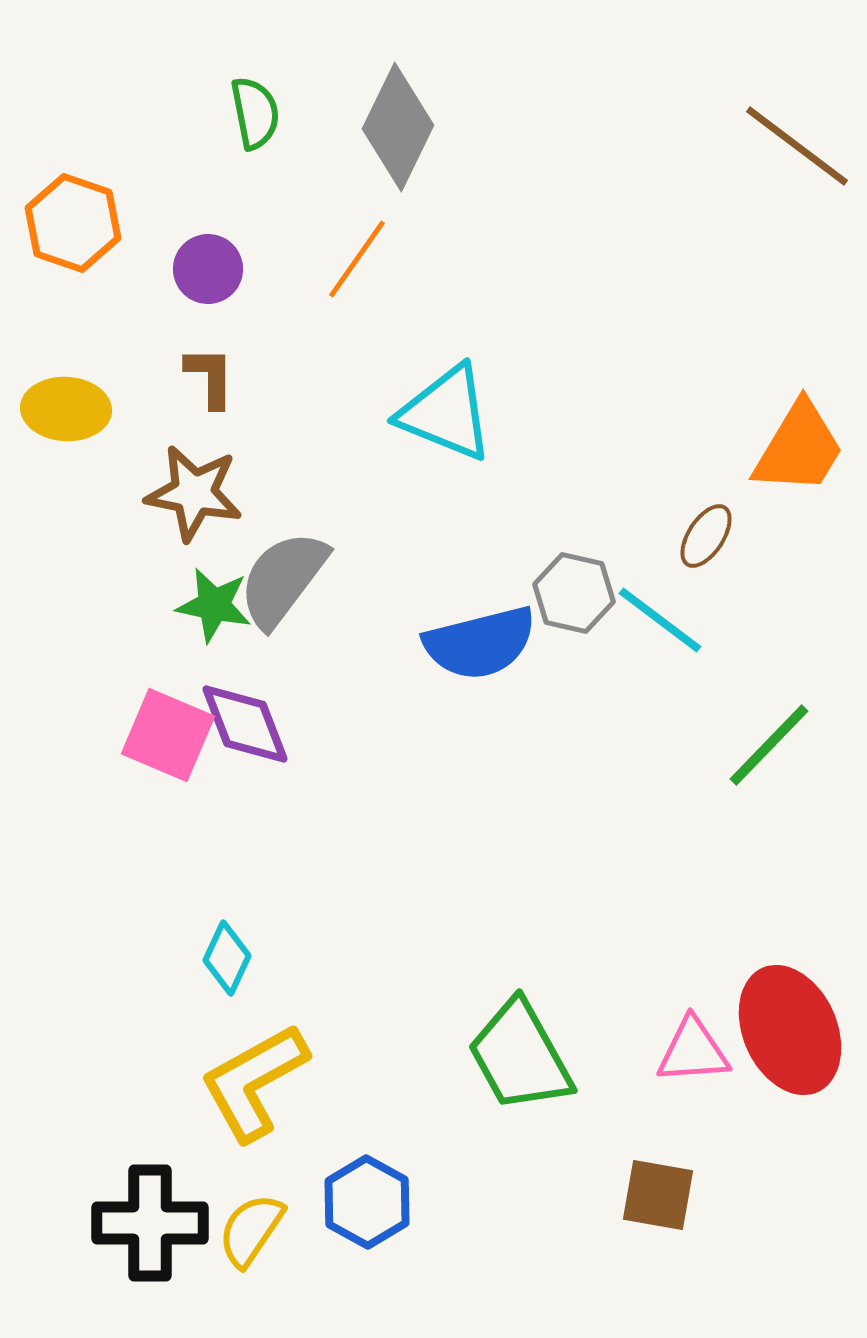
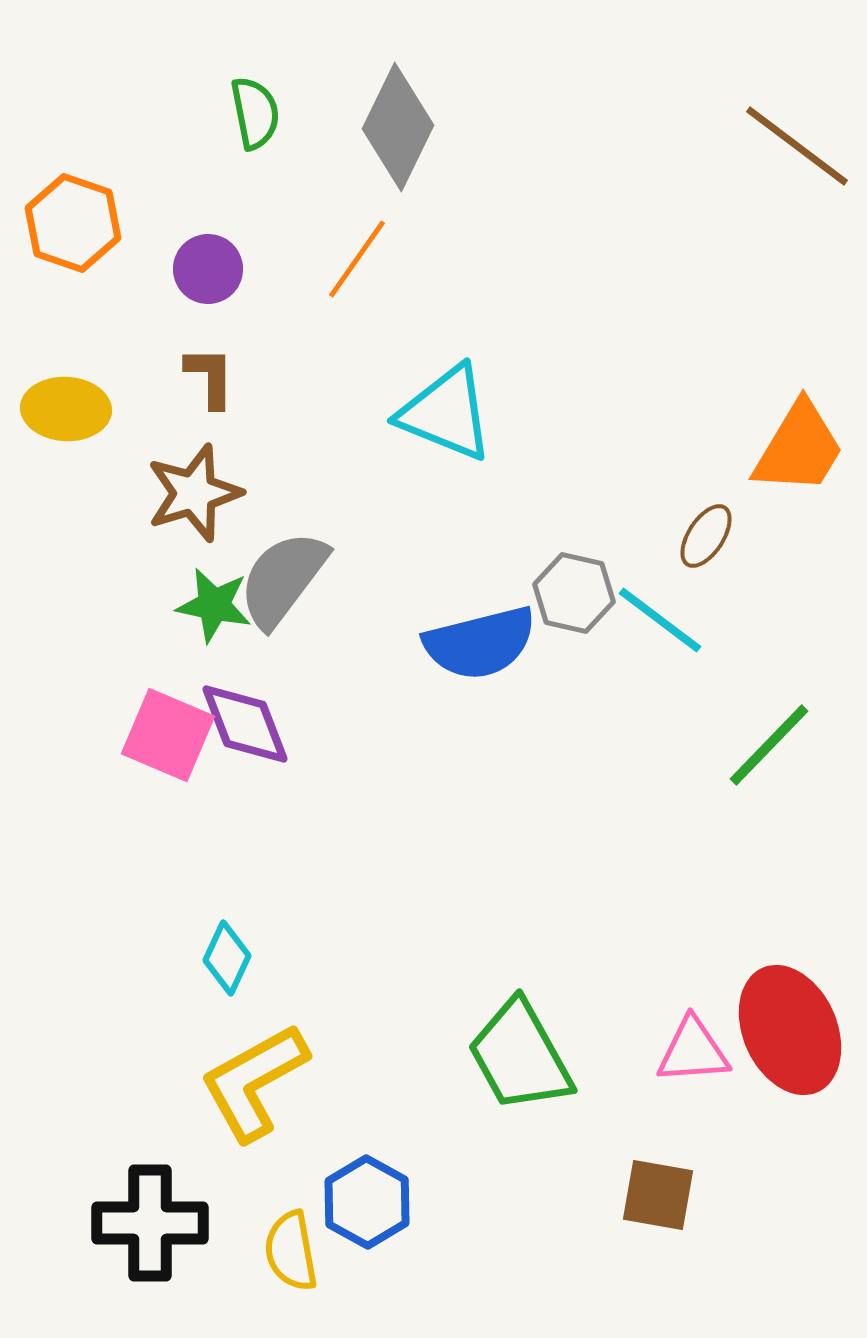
brown star: rotated 28 degrees counterclockwise
yellow semicircle: moved 40 px right, 21 px down; rotated 44 degrees counterclockwise
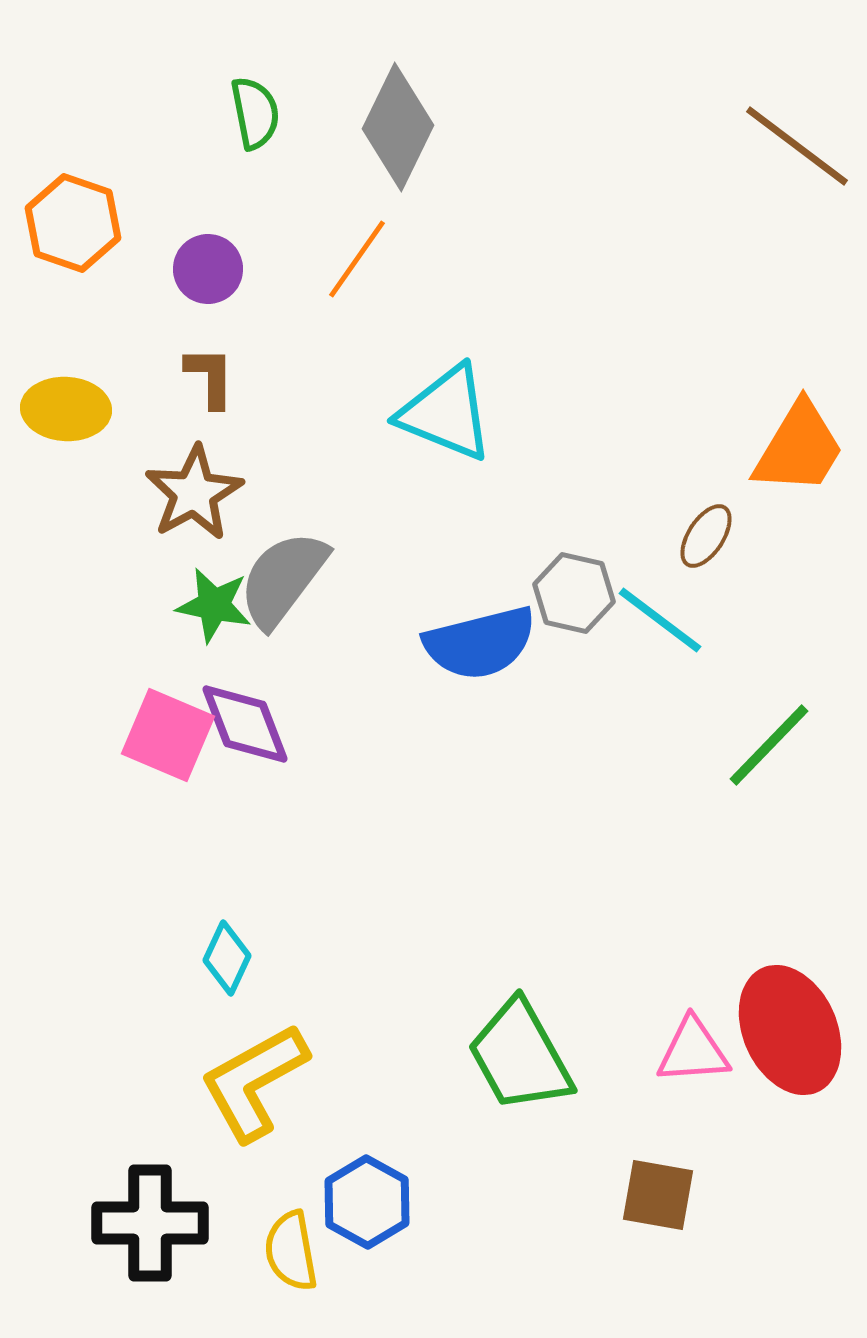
brown star: rotated 12 degrees counterclockwise
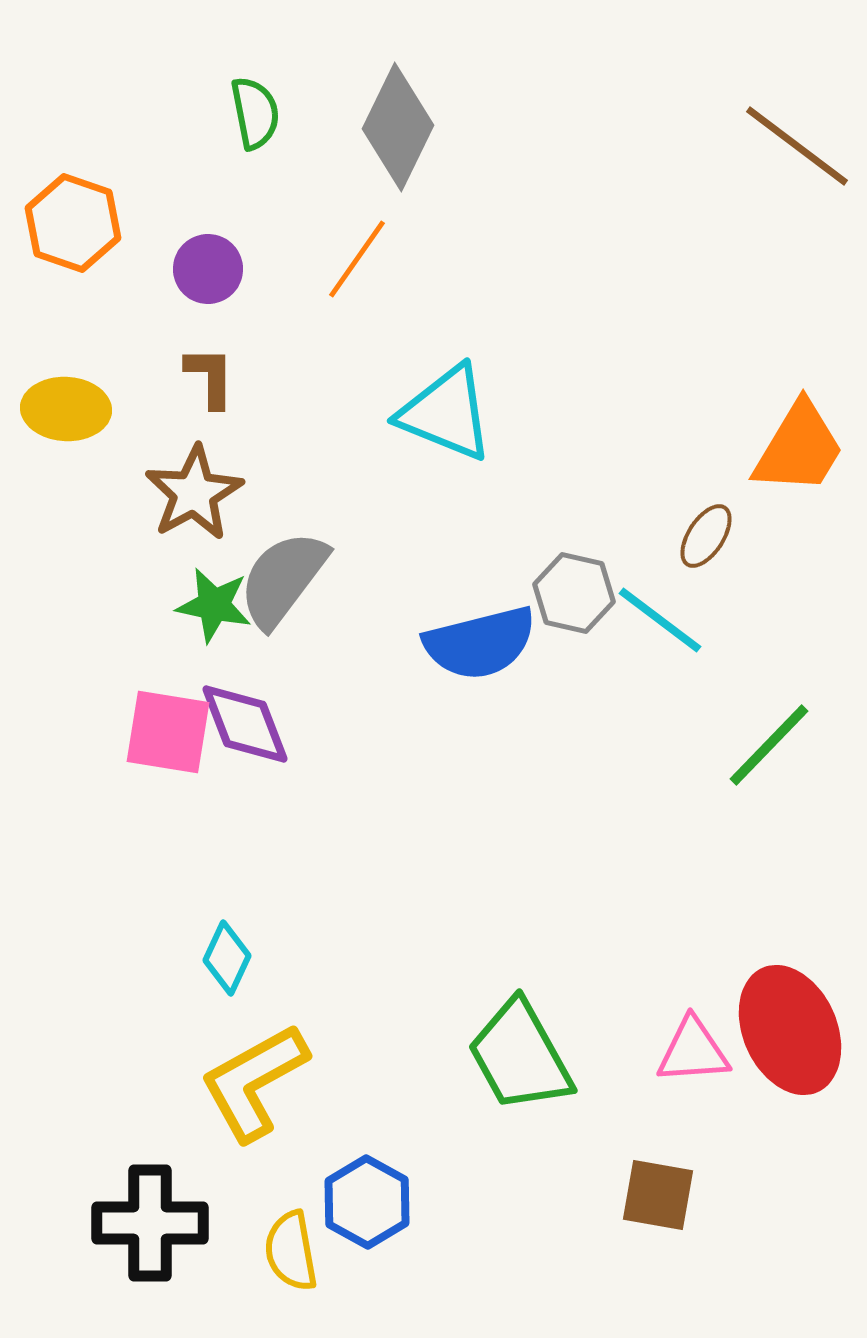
pink square: moved 3 px up; rotated 14 degrees counterclockwise
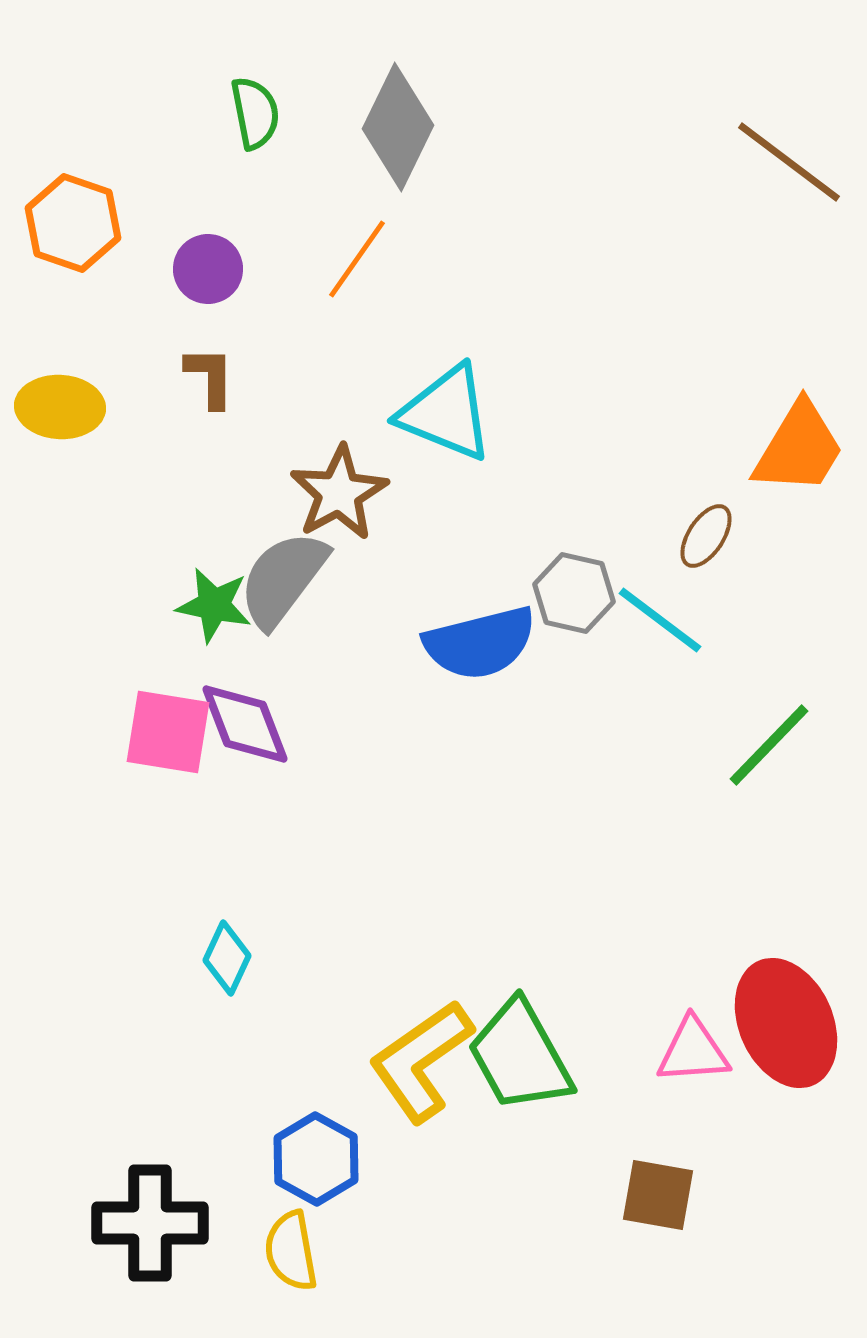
brown line: moved 8 px left, 16 px down
yellow ellipse: moved 6 px left, 2 px up
brown star: moved 145 px right
red ellipse: moved 4 px left, 7 px up
yellow L-shape: moved 167 px right, 21 px up; rotated 6 degrees counterclockwise
blue hexagon: moved 51 px left, 43 px up
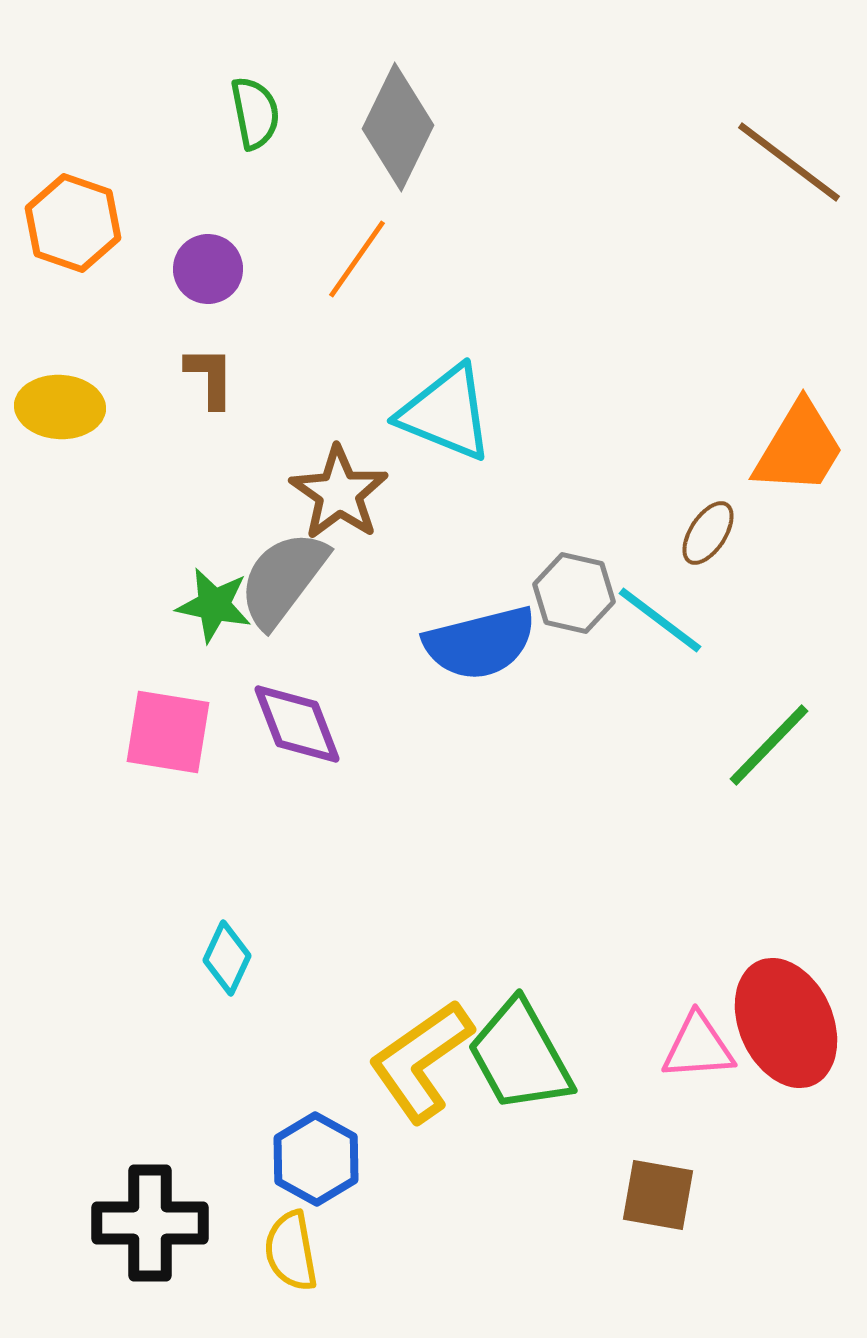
brown star: rotated 8 degrees counterclockwise
brown ellipse: moved 2 px right, 3 px up
purple diamond: moved 52 px right
pink triangle: moved 5 px right, 4 px up
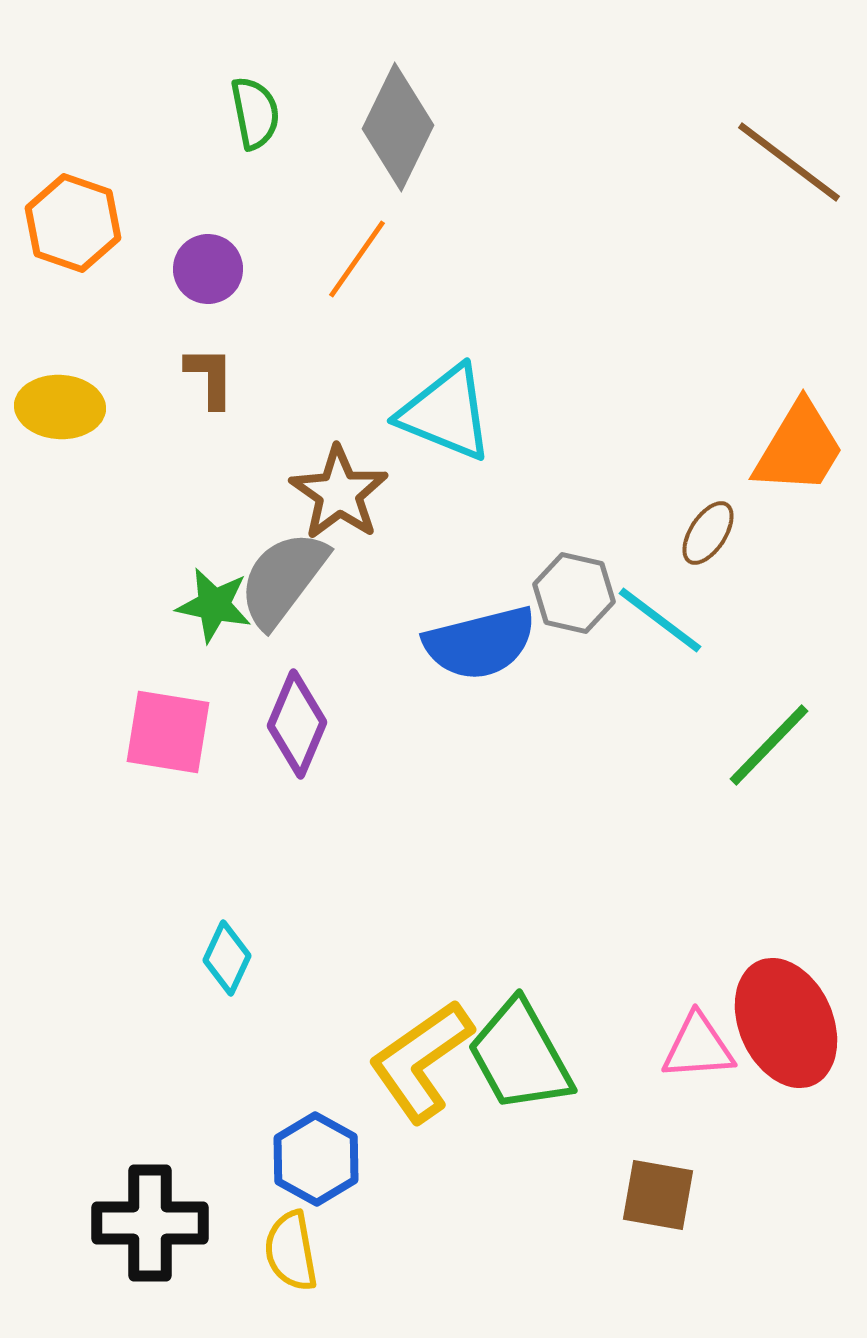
purple diamond: rotated 44 degrees clockwise
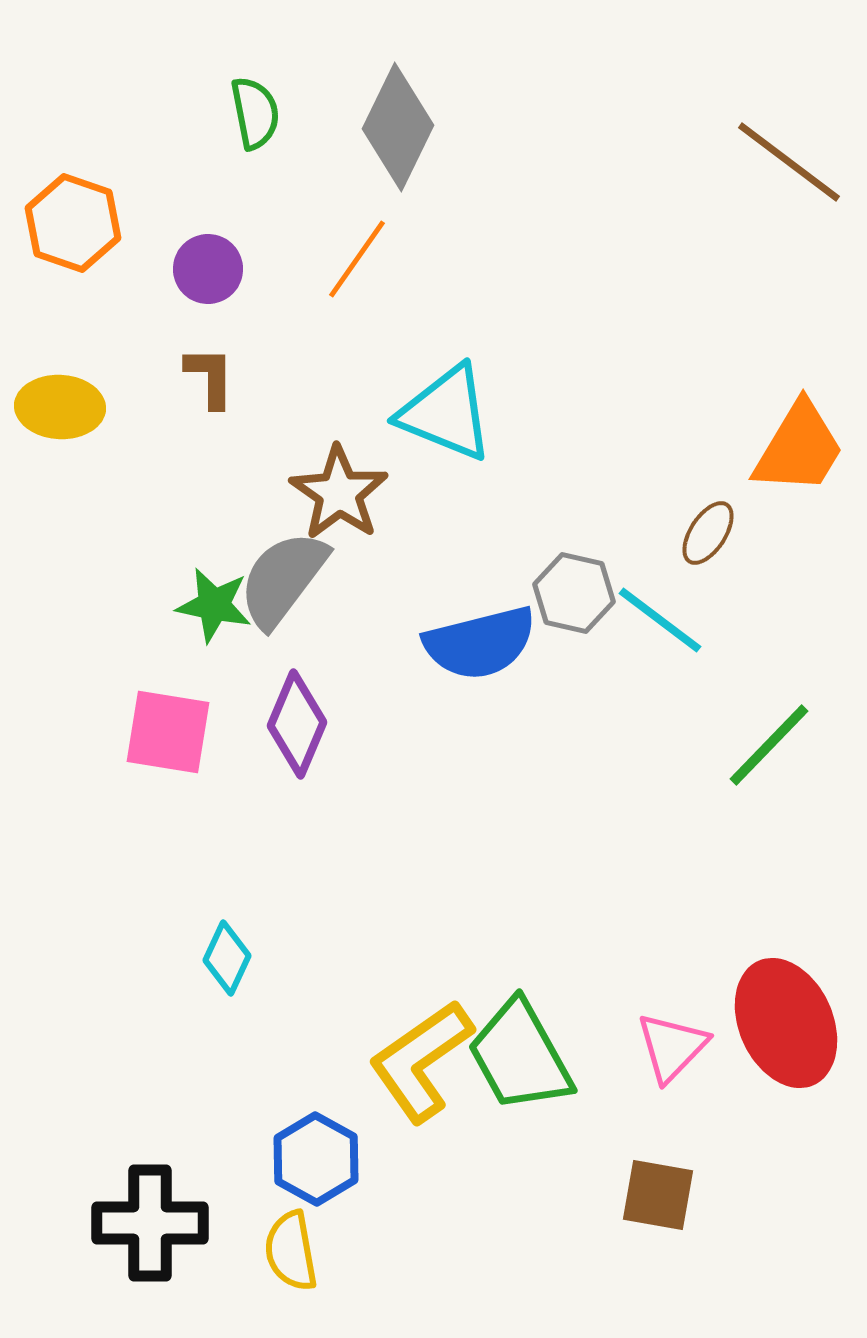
pink triangle: moved 26 px left; rotated 42 degrees counterclockwise
